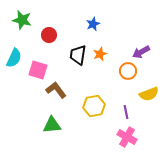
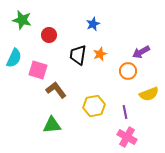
purple line: moved 1 px left
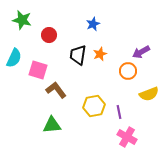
purple line: moved 6 px left
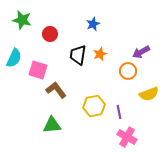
red circle: moved 1 px right, 1 px up
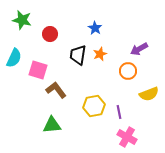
blue star: moved 2 px right, 4 px down; rotated 16 degrees counterclockwise
purple arrow: moved 2 px left, 3 px up
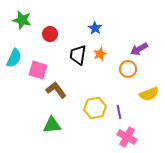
orange circle: moved 2 px up
yellow hexagon: moved 1 px right, 2 px down
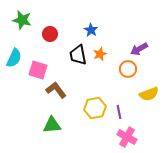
blue star: moved 4 px left, 2 px down
black trapezoid: rotated 20 degrees counterclockwise
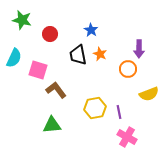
purple arrow: rotated 60 degrees counterclockwise
orange star: rotated 24 degrees counterclockwise
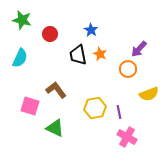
purple arrow: rotated 42 degrees clockwise
cyan semicircle: moved 6 px right
pink square: moved 8 px left, 36 px down
green triangle: moved 3 px right, 3 px down; rotated 30 degrees clockwise
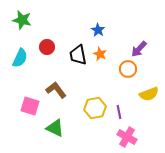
blue star: moved 7 px right
red circle: moved 3 px left, 13 px down
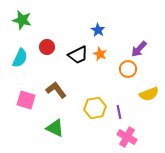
black trapezoid: rotated 105 degrees counterclockwise
pink square: moved 4 px left, 6 px up
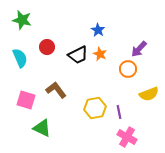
cyan semicircle: rotated 48 degrees counterclockwise
green triangle: moved 13 px left
